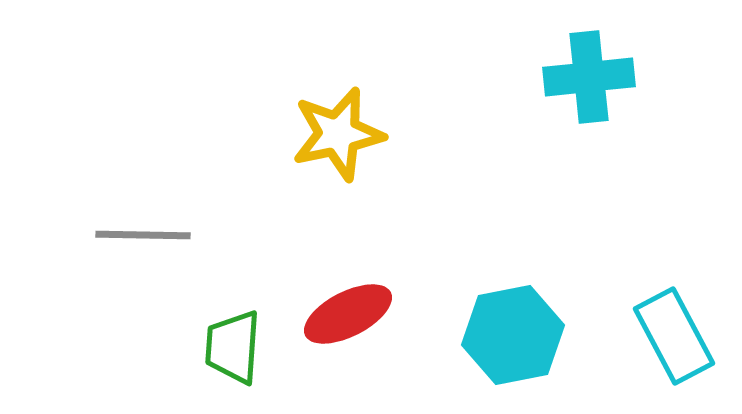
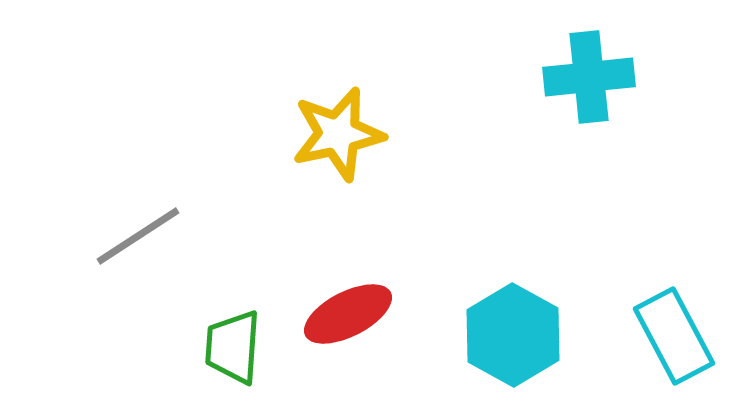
gray line: moved 5 px left, 1 px down; rotated 34 degrees counterclockwise
cyan hexagon: rotated 20 degrees counterclockwise
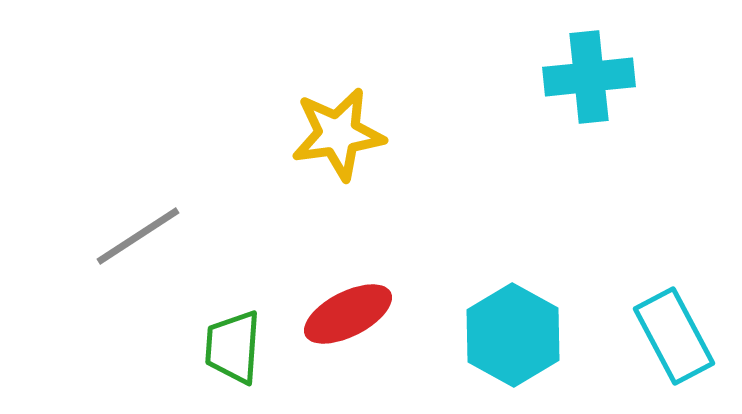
yellow star: rotated 4 degrees clockwise
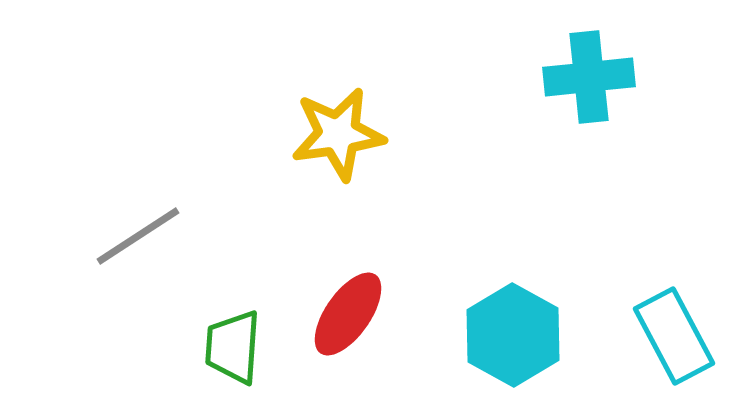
red ellipse: rotated 28 degrees counterclockwise
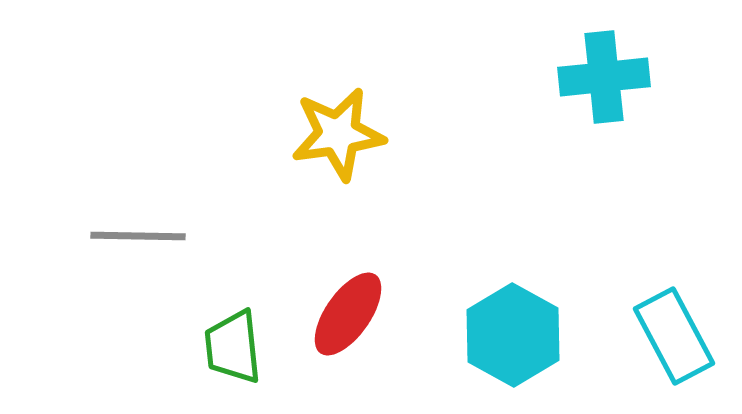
cyan cross: moved 15 px right
gray line: rotated 34 degrees clockwise
green trapezoid: rotated 10 degrees counterclockwise
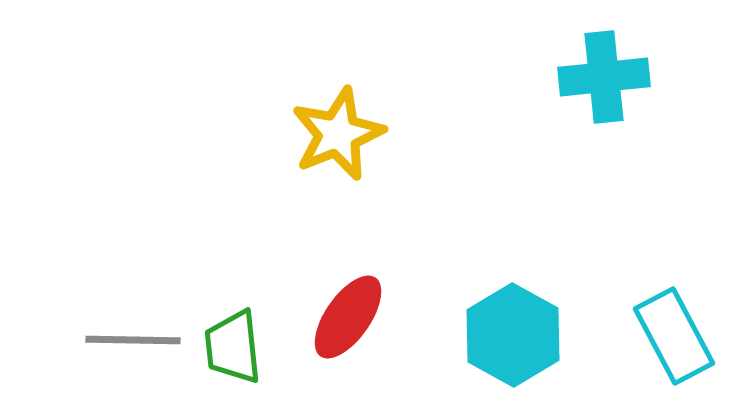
yellow star: rotated 14 degrees counterclockwise
gray line: moved 5 px left, 104 px down
red ellipse: moved 3 px down
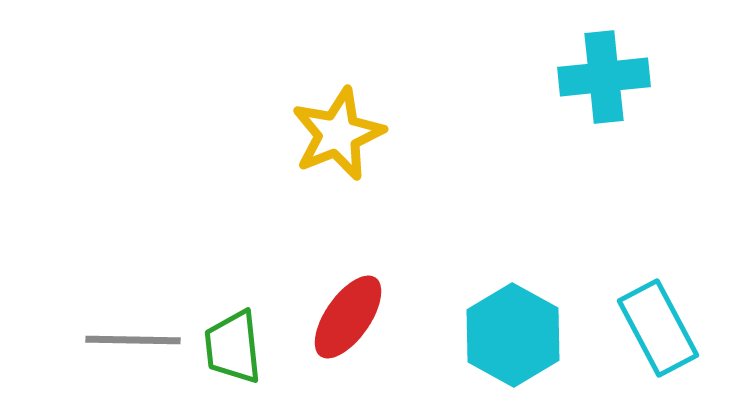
cyan rectangle: moved 16 px left, 8 px up
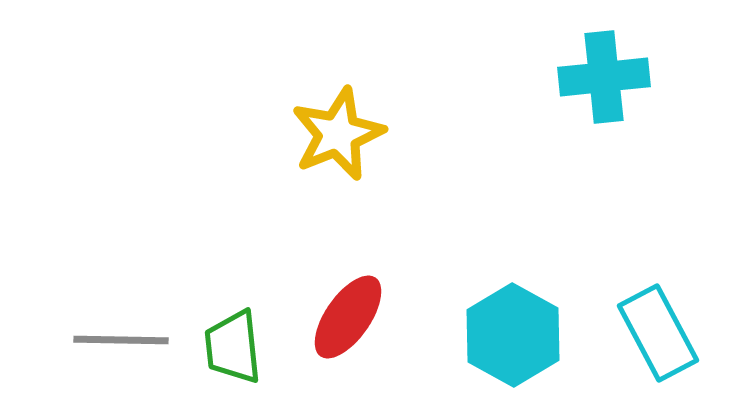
cyan rectangle: moved 5 px down
gray line: moved 12 px left
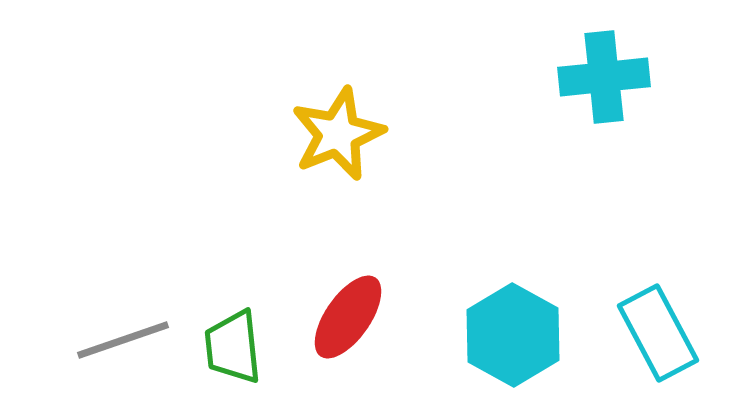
gray line: moved 2 px right; rotated 20 degrees counterclockwise
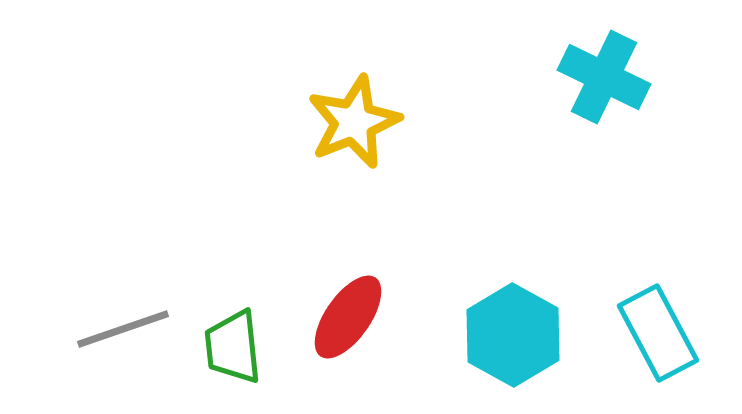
cyan cross: rotated 32 degrees clockwise
yellow star: moved 16 px right, 12 px up
gray line: moved 11 px up
